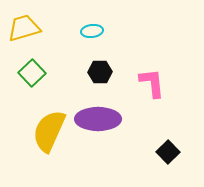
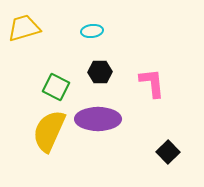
green square: moved 24 px right, 14 px down; rotated 20 degrees counterclockwise
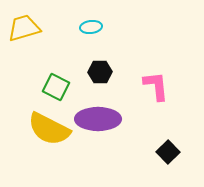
cyan ellipse: moved 1 px left, 4 px up
pink L-shape: moved 4 px right, 3 px down
yellow semicircle: moved 2 px up; rotated 87 degrees counterclockwise
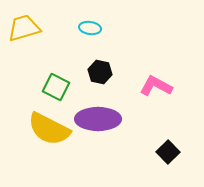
cyan ellipse: moved 1 px left, 1 px down; rotated 15 degrees clockwise
black hexagon: rotated 15 degrees clockwise
pink L-shape: rotated 56 degrees counterclockwise
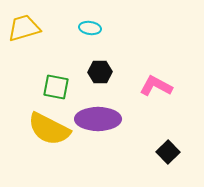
black hexagon: rotated 15 degrees counterclockwise
green square: rotated 16 degrees counterclockwise
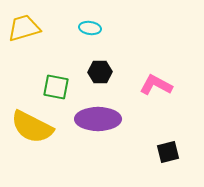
pink L-shape: moved 1 px up
yellow semicircle: moved 17 px left, 2 px up
black square: rotated 30 degrees clockwise
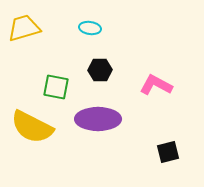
black hexagon: moved 2 px up
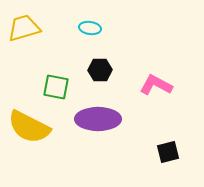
yellow semicircle: moved 3 px left
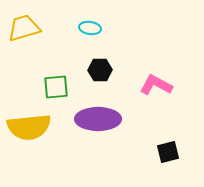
green square: rotated 16 degrees counterclockwise
yellow semicircle: rotated 33 degrees counterclockwise
